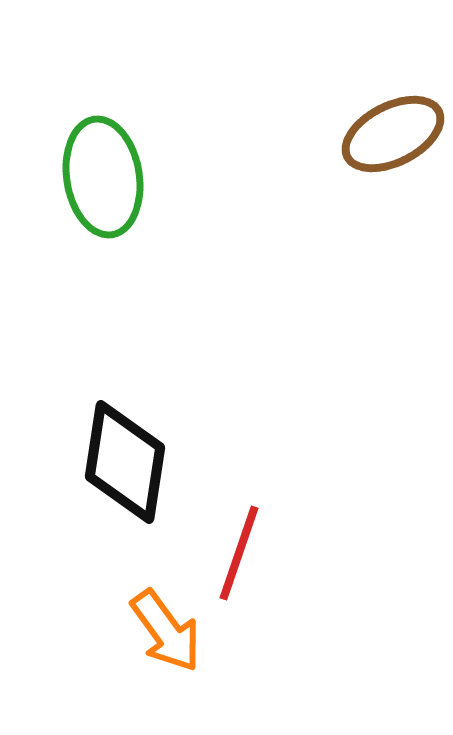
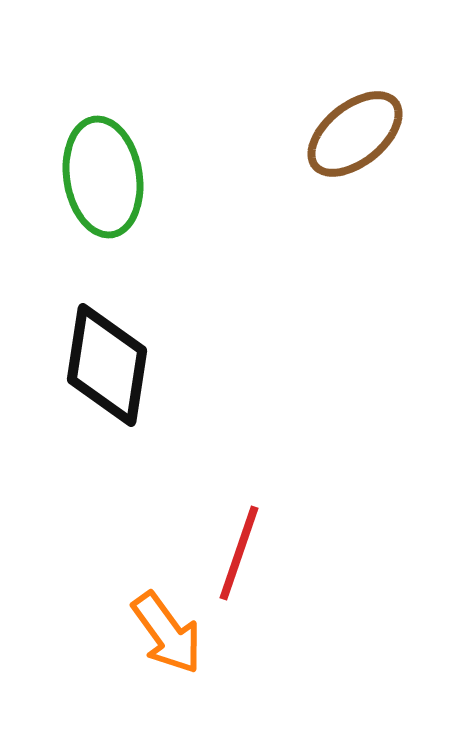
brown ellipse: moved 38 px left; rotated 12 degrees counterclockwise
black diamond: moved 18 px left, 97 px up
orange arrow: moved 1 px right, 2 px down
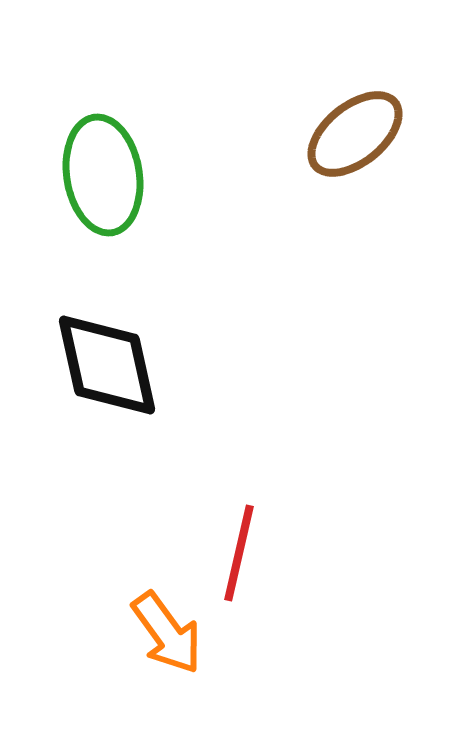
green ellipse: moved 2 px up
black diamond: rotated 21 degrees counterclockwise
red line: rotated 6 degrees counterclockwise
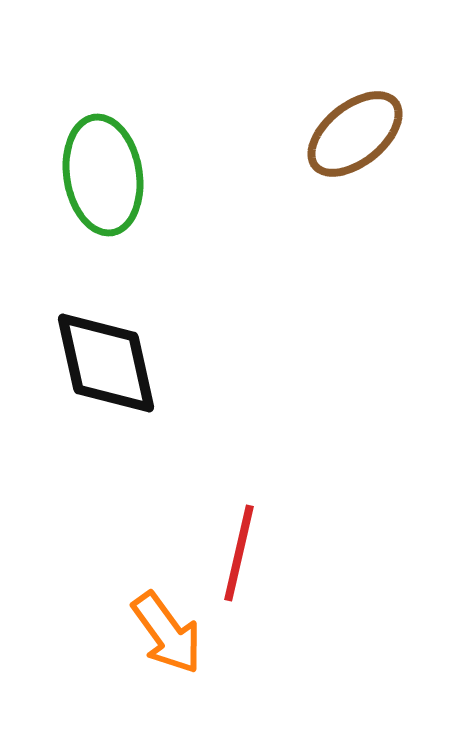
black diamond: moved 1 px left, 2 px up
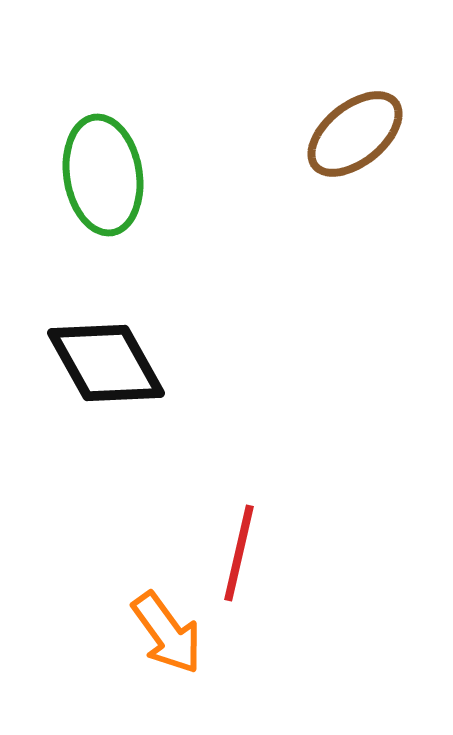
black diamond: rotated 17 degrees counterclockwise
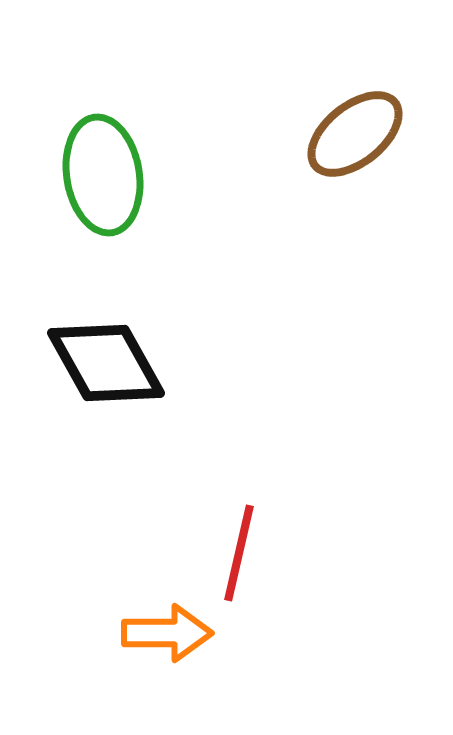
orange arrow: rotated 54 degrees counterclockwise
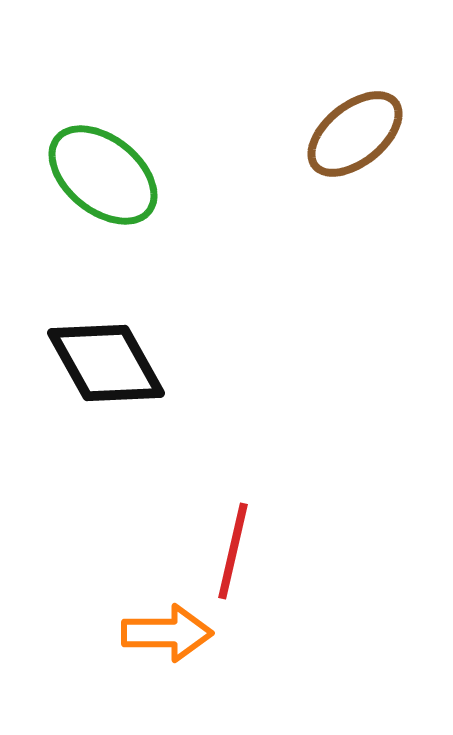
green ellipse: rotated 42 degrees counterclockwise
red line: moved 6 px left, 2 px up
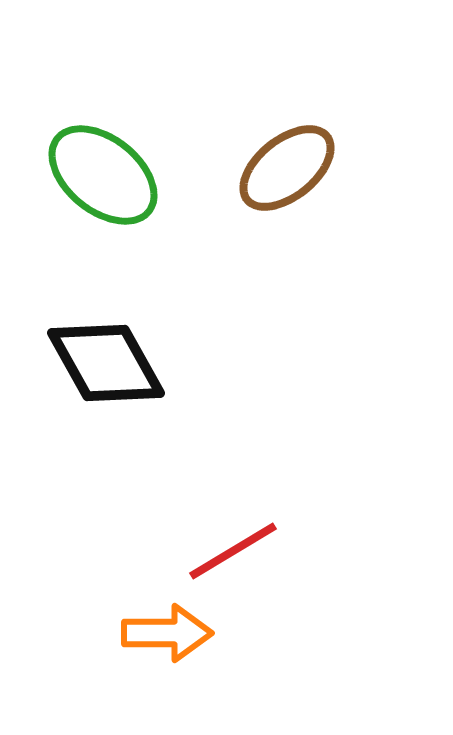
brown ellipse: moved 68 px left, 34 px down
red line: rotated 46 degrees clockwise
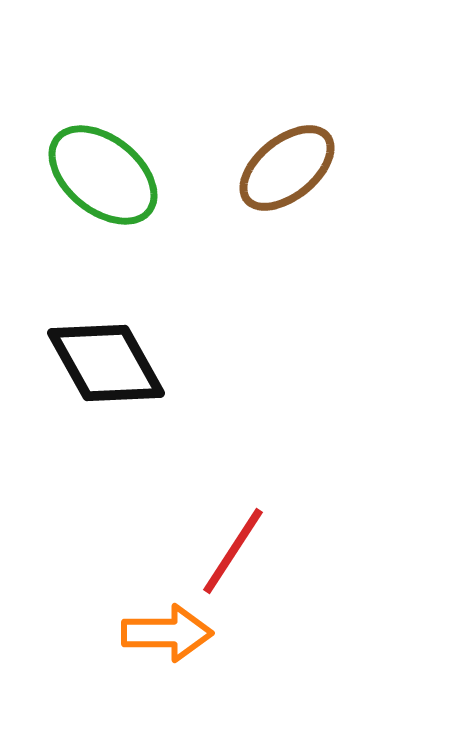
red line: rotated 26 degrees counterclockwise
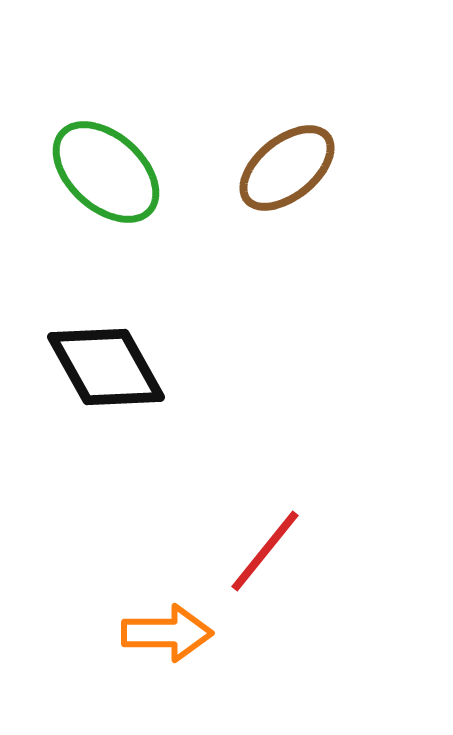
green ellipse: moved 3 px right, 3 px up; rotated 3 degrees clockwise
black diamond: moved 4 px down
red line: moved 32 px right; rotated 6 degrees clockwise
